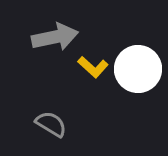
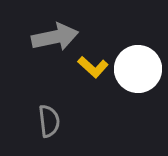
gray semicircle: moved 2 px left, 3 px up; rotated 52 degrees clockwise
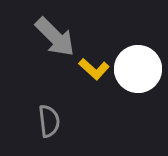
gray arrow: rotated 57 degrees clockwise
yellow L-shape: moved 1 px right, 2 px down
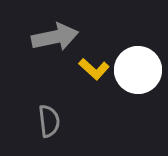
gray arrow: rotated 57 degrees counterclockwise
white circle: moved 1 px down
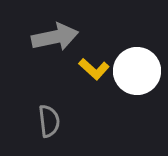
white circle: moved 1 px left, 1 px down
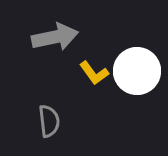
yellow L-shape: moved 4 px down; rotated 12 degrees clockwise
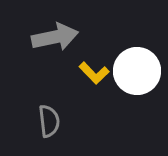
yellow L-shape: rotated 8 degrees counterclockwise
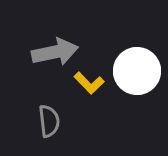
gray arrow: moved 15 px down
yellow L-shape: moved 5 px left, 10 px down
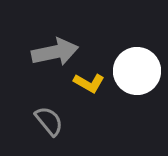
yellow L-shape: rotated 16 degrees counterclockwise
gray semicircle: rotated 32 degrees counterclockwise
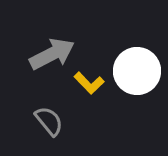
gray arrow: moved 3 px left, 2 px down; rotated 15 degrees counterclockwise
yellow L-shape: rotated 16 degrees clockwise
